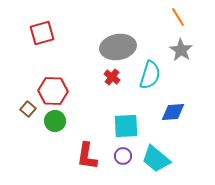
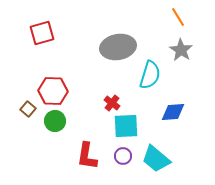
red cross: moved 26 px down
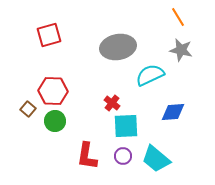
red square: moved 7 px right, 2 px down
gray star: rotated 20 degrees counterclockwise
cyan semicircle: rotated 132 degrees counterclockwise
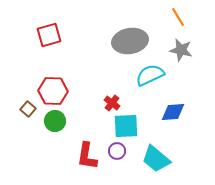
gray ellipse: moved 12 px right, 6 px up
purple circle: moved 6 px left, 5 px up
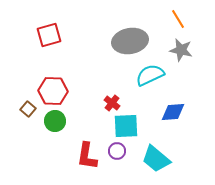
orange line: moved 2 px down
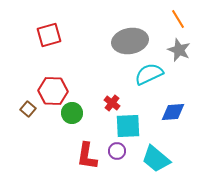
gray star: moved 2 px left; rotated 10 degrees clockwise
cyan semicircle: moved 1 px left, 1 px up
green circle: moved 17 px right, 8 px up
cyan square: moved 2 px right
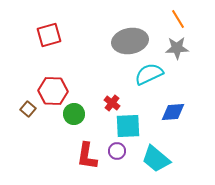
gray star: moved 2 px left, 2 px up; rotated 25 degrees counterclockwise
green circle: moved 2 px right, 1 px down
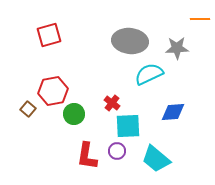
orange line: moved 22 px right; rotated 60 degrees counterclockwise
gray ellipse: rotated 16 degrees clockwise
red hexagon: rotated 12 degrees counterclockwise
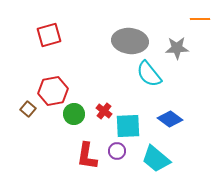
cyan semicircle: rotated 104 degrees counterclockwise
red cross: moved 8 px left, 8 px down
blue diamond: moved 3 px left, 7 px down; rotated 40 degrees clockwise
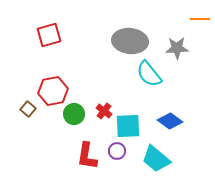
blue diamond: moved 2 px down
